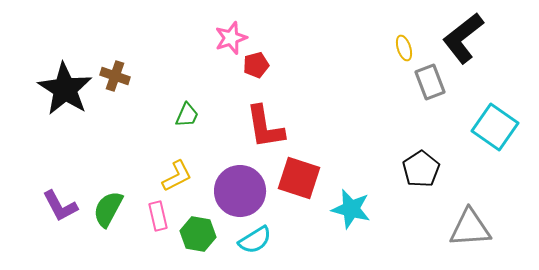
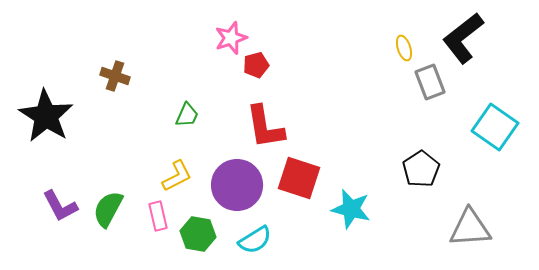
black star: moved 19 px left, 27 px down
purple circle: moved 3 px left, 6 px up
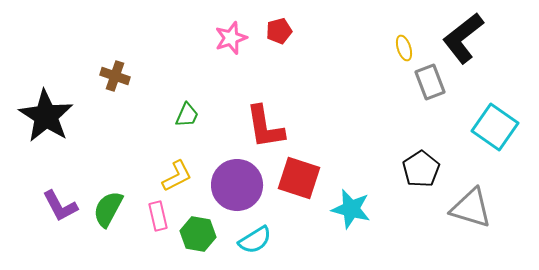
red pentagon: moved 23 px right, 34 px up
gray triangle: moved 1 px right, 20 px up; rotated 21 degrees clockwise
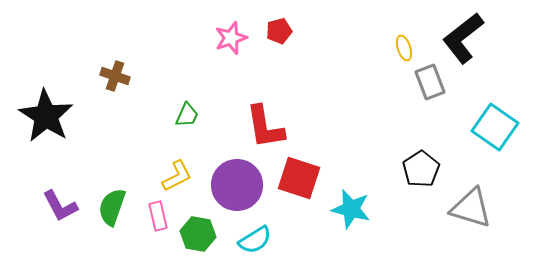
green semicircle: moved 4 px right, 2 px up; rotated 9 degrees counterclockwise
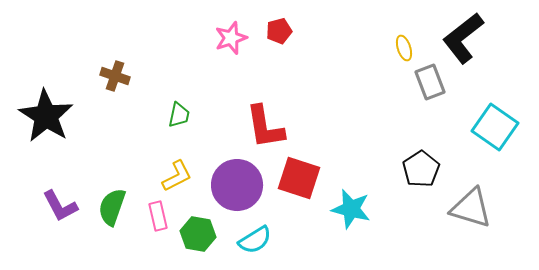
green trapezoid: moved 8 px left; rotated 12 degrees counterclockwise
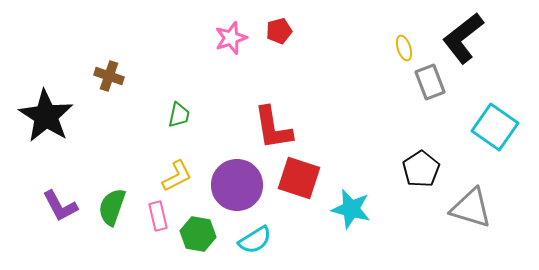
brown cross: moved 6 px left
red L-shape: moved 8 px right, 1 px down
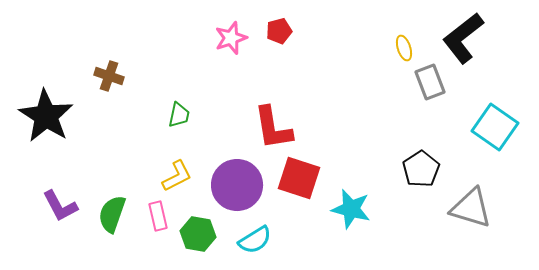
green semicircle: moved 7 px down
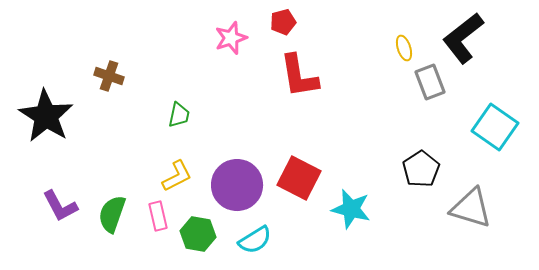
red pentagon: moved 4 px right, 9 px up
red L-shape: moved 26 px right, 52 px up
red square: rotated 9 degrees clockwise
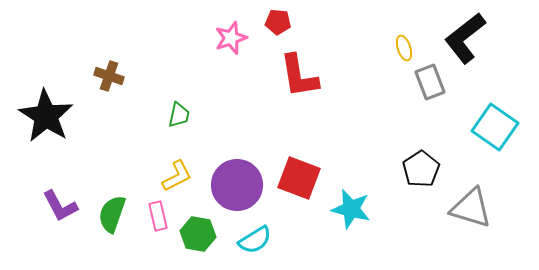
red pentagon: moved 5 px left; rotated 20 degrees clockwise
black L-shape: moved 2 px right
red square: rotated 6 degrees counterclockwise
